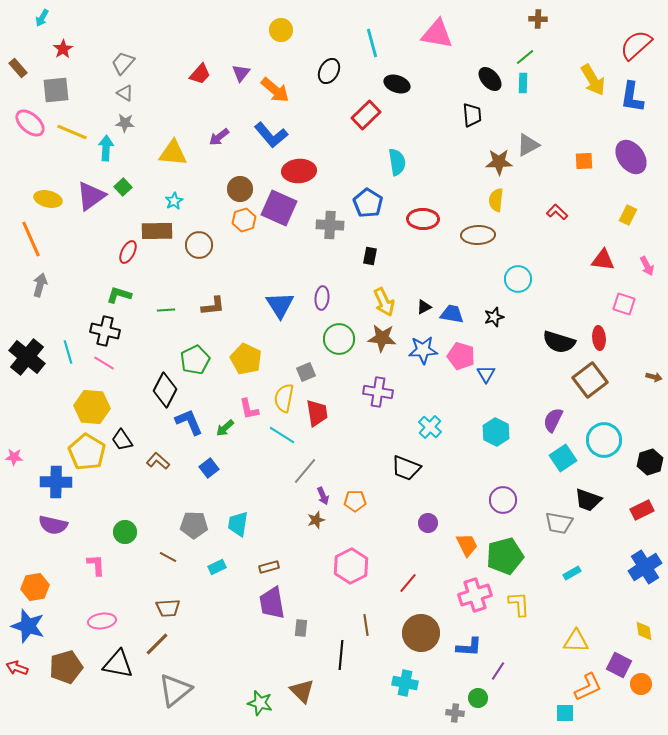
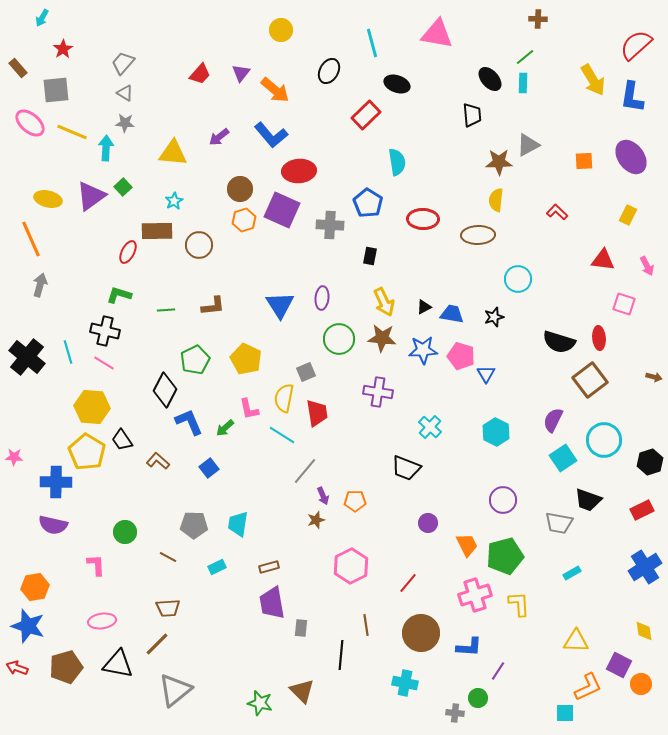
purple square at (279, 208): moved 3 px right, 2 px down
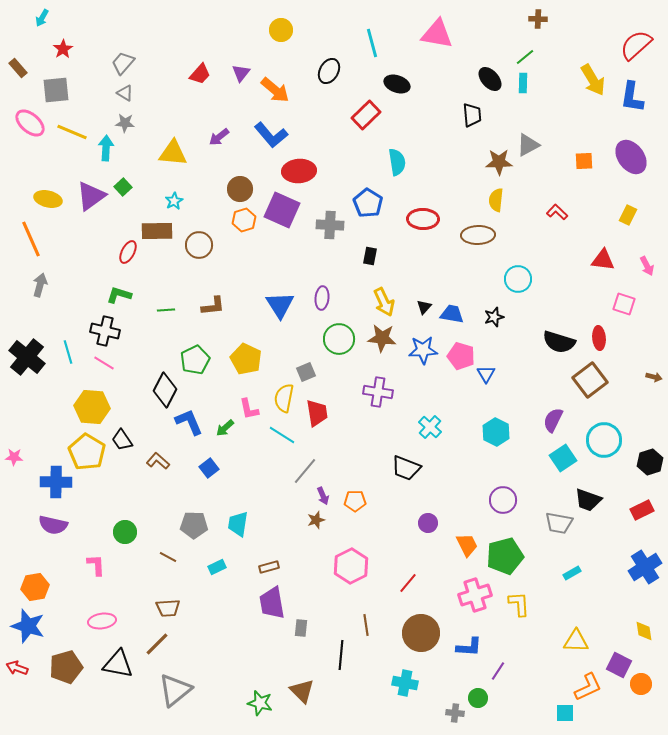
black triangle at (424, 307): rotated 21 degrees counterclockwise
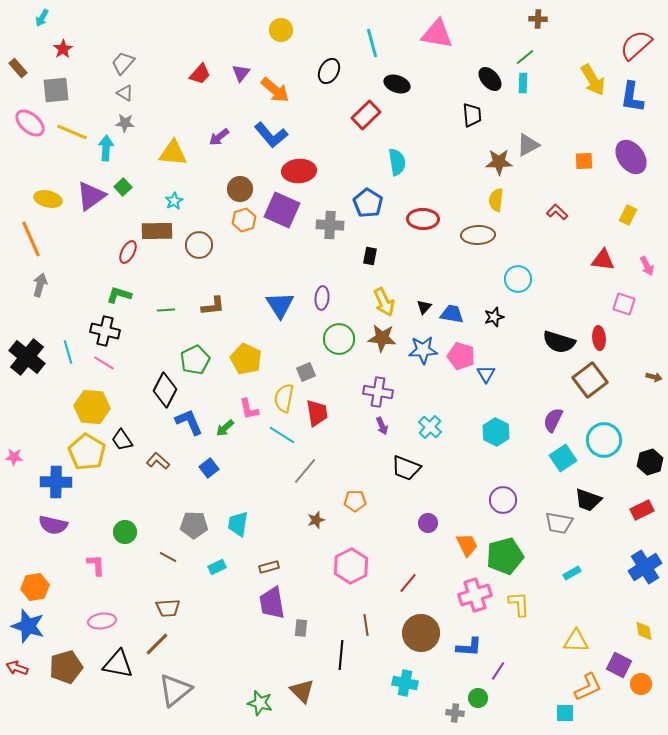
purple arrow at (323, 496): moved 59 px right, 70 px up
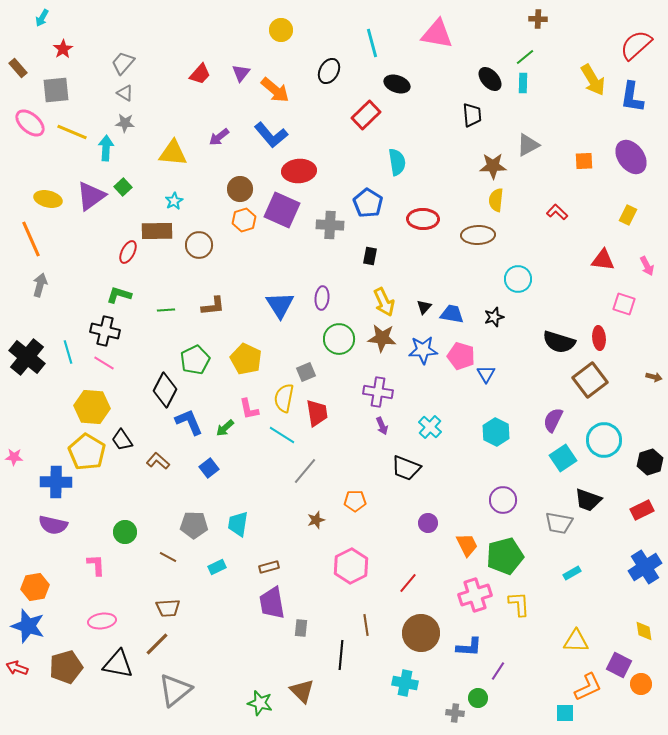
brown star at (499, 162): moved 6 px left, 4 px down
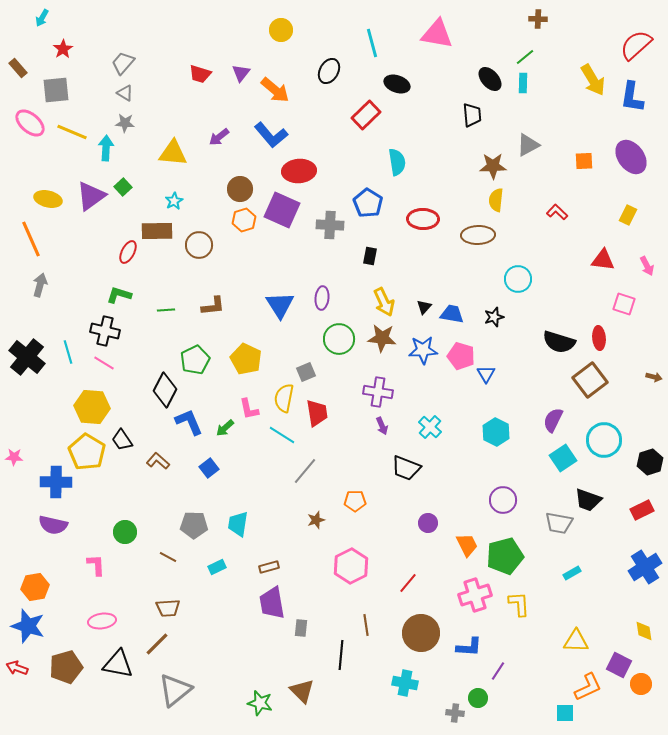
red trapezoid at (200, 74): rotated 65 degrees clockwise
